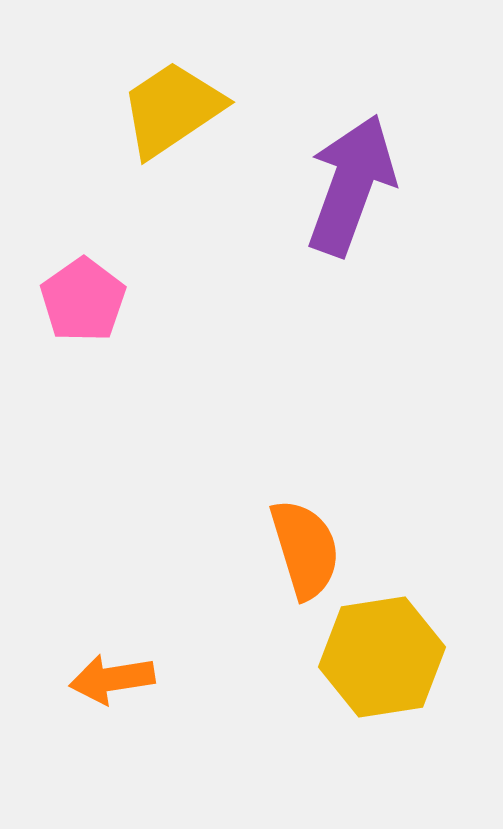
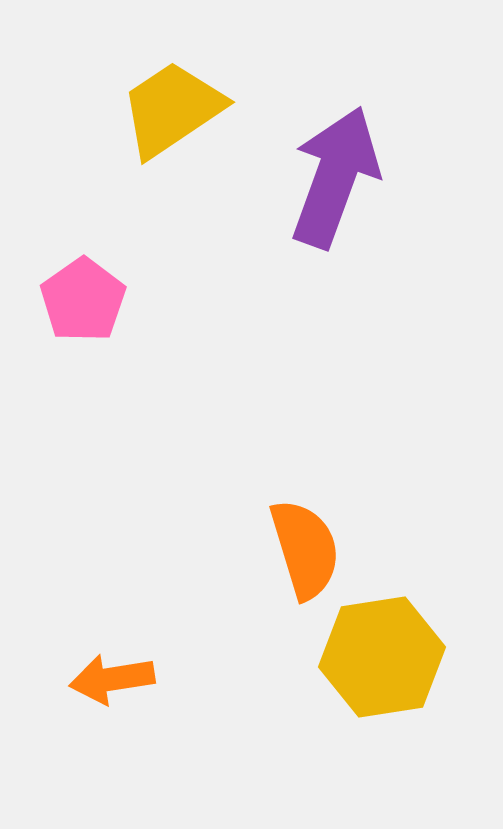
purple arrow: moved 16 px left, 8 px up
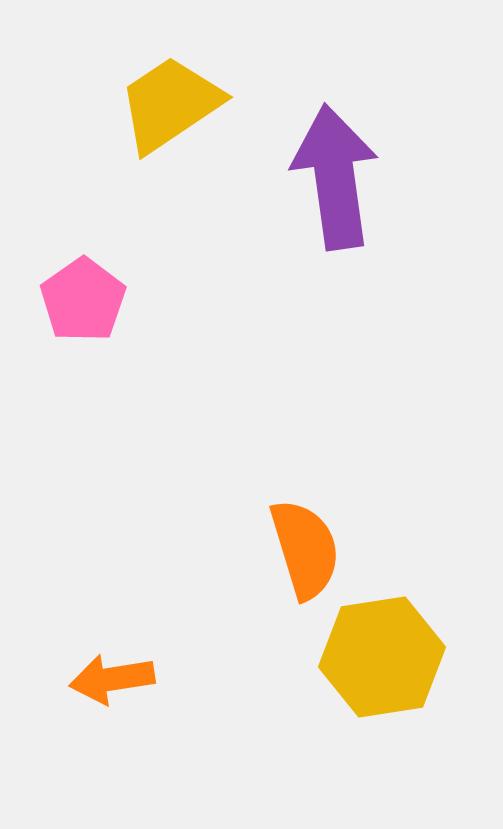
yellow trapezoid: moved 2 px left, 5 px up
purple arrow: rotated 28 degrees counterclockwise
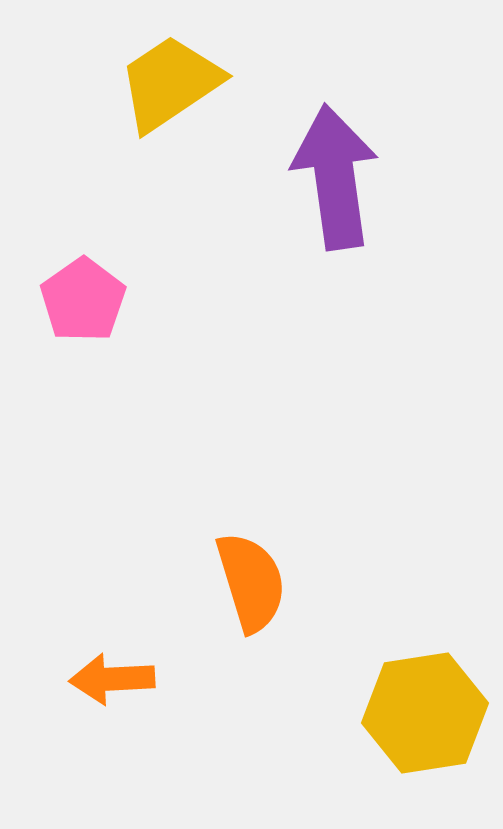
yellow trapezoid: moved 21 px up
orange semicircle: moved 54 px left, 33 px down
yellow hexagon: moved 43 px right, 56 px down
orange arrow: rotated 6 degrees clockwise
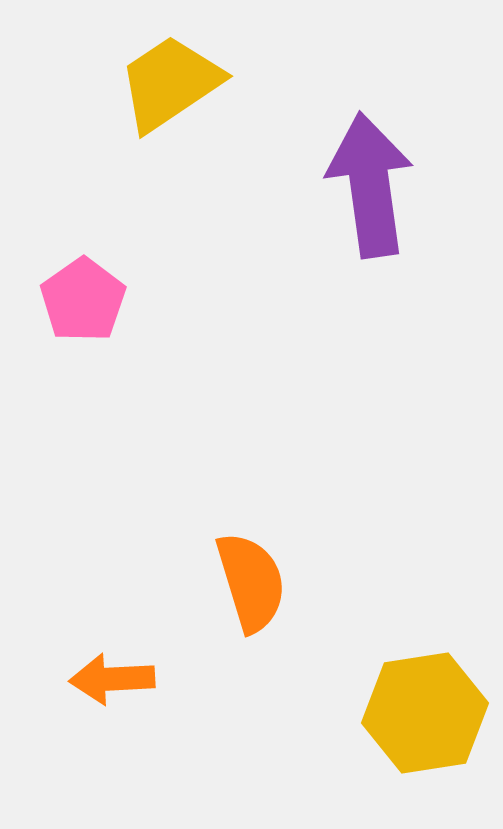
purple arrow: moved 35 px right, 8 px down
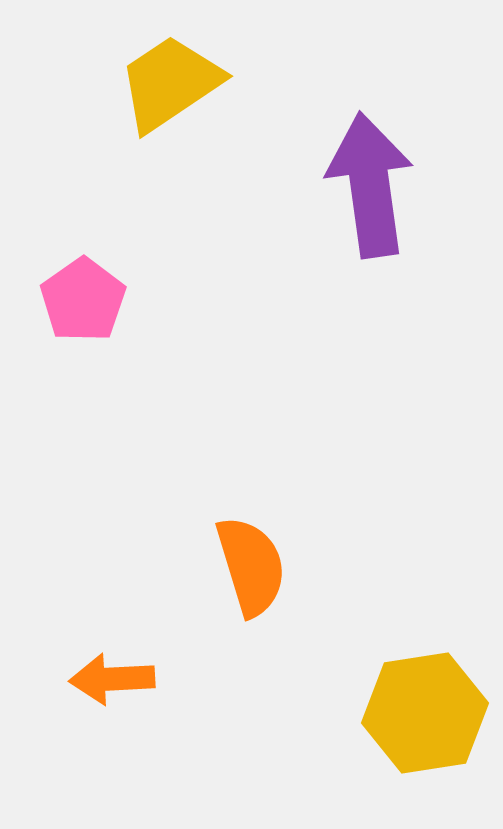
orange semicircle: moved 16 px up
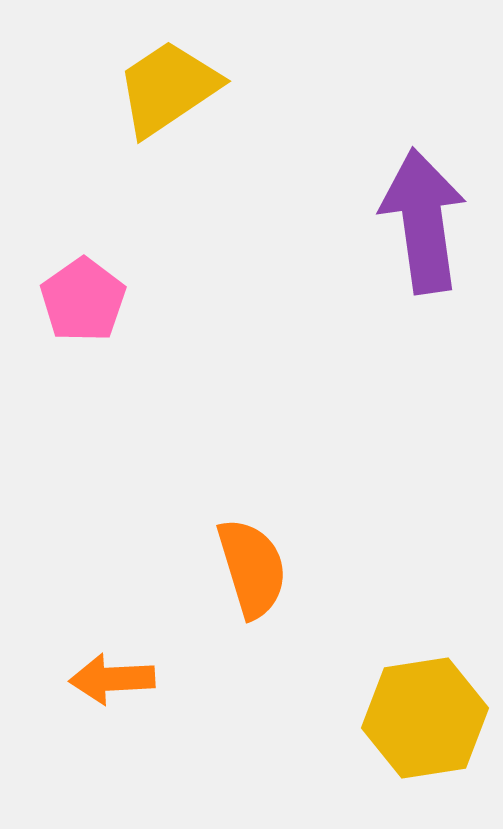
yellow trapezoid: moved 2 px left, 5 px down
purple arrow: moved 53 px right, 36 px down
orange semicircle: moved 1 px right, 2 px down
yellow hexagon: moved 5 px down
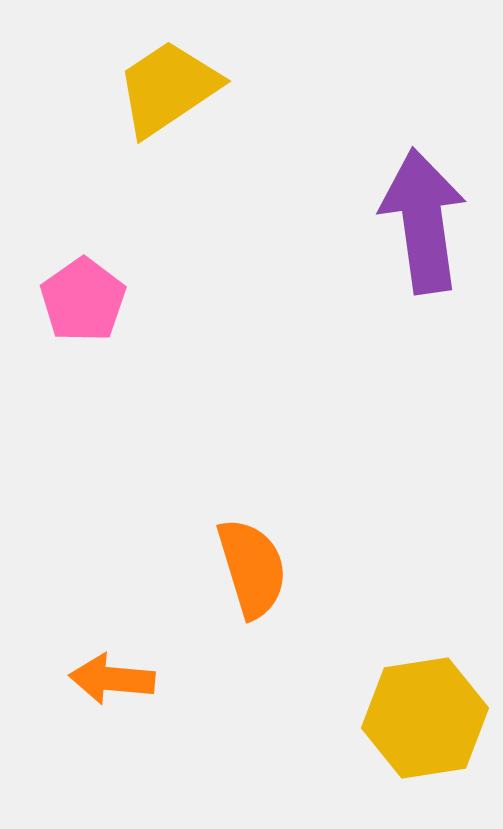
orange arrow: rotated 8 degrees clockwise
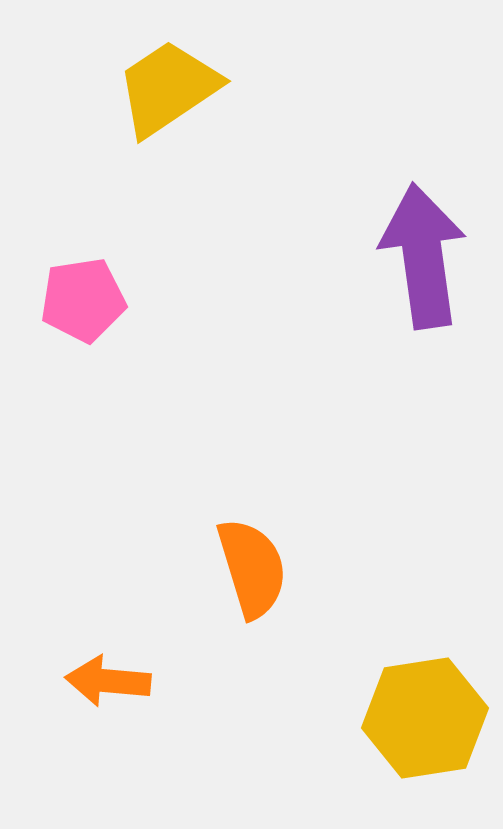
purple arrow: moved 35 px down
pink pentagon: rotated 26 degrees clockwise
orange arrow: moved 4 px left, 2 px down
